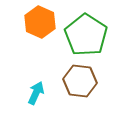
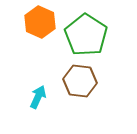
cyan arrow: moved 2 px right, 4 px down
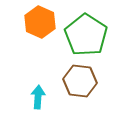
cyan arrow: rotated 20 degrees counterclockwise
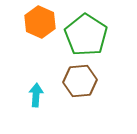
brown hexagon: rotated 12 degrees counterclockwise
cyan arrow: moved 2 px left, 2 px up
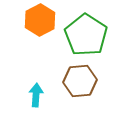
orange hexagon: moved 2 px up; rotated 8 degrees clockwise
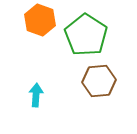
orange hexagon: rotated 12 degrees counterclockwise
brown hexagon: moved 19 px right
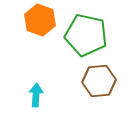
green pentagon: rotated 21 degrees counterclockwise
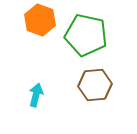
brown hexagon: moved 4 px left, 4 px down
cyan arrow: rotated 10 degrees clockwise
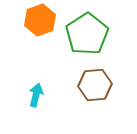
orange hexagon: rotated 20 degrees clockwise
green pentagon: moved 1 px right, 1 px up; rotated 27 degrees clockwise
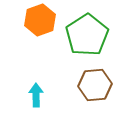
green pentagon: moved 1 px down
cyan arrow: rotated 15 degrees counterclockwise
